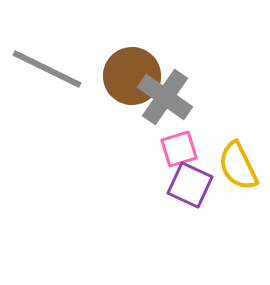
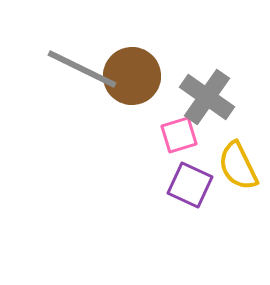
gray line: moved 35 px right
gray cross: moved 42 px right
pink square: moved 14 px up
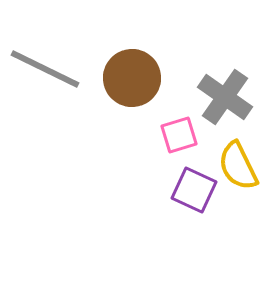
gray line: moved 37 px left
brown circle: moved 2 px down
gray cross: moved 18 px right
purple square: moved 4 px right, 5 px down
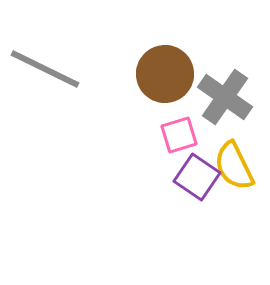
brown circle: moved 33 px right, 4 px up
yellow semicircle: moved 4 px left
purple square: moved 3 px right, 13 px up; rotated 9 degrees clockwise
